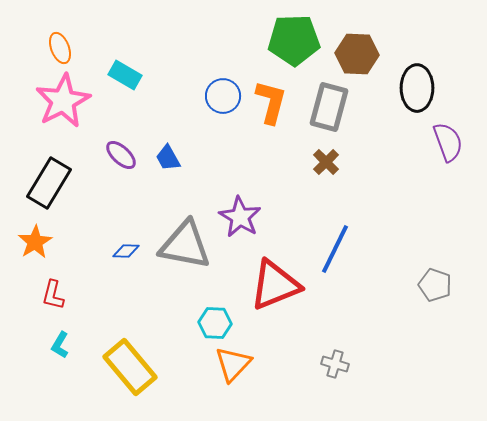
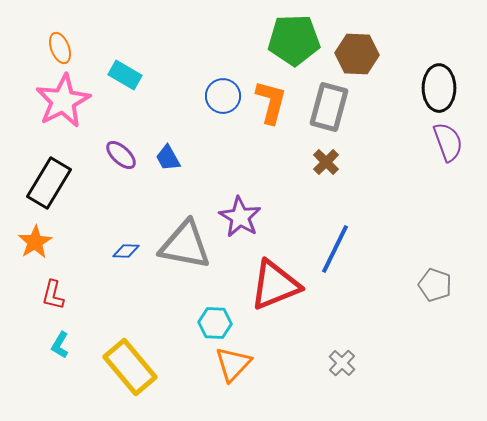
black ellipse: moved 22 px right
gray cross: moved 7 px right, 1 px up; rotated 28 degrees clockwise
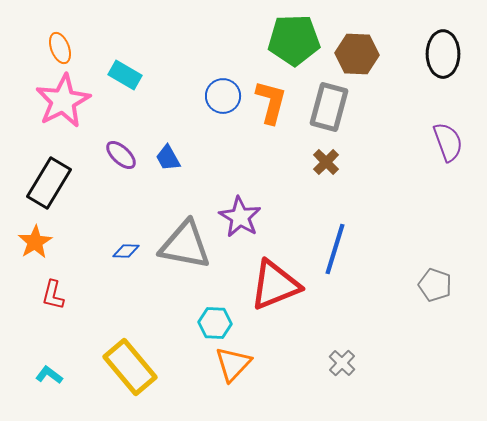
black ellipse: moved 4 px right, 34 px up
blue line: rotated 9 degrees counterclockwise
cyan L-shape: moved 11 px left, 30 px down; rotated 96 degrees clockwise
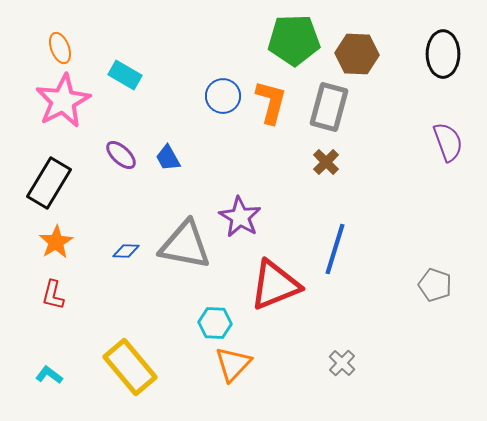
orange star: moved 21 px right
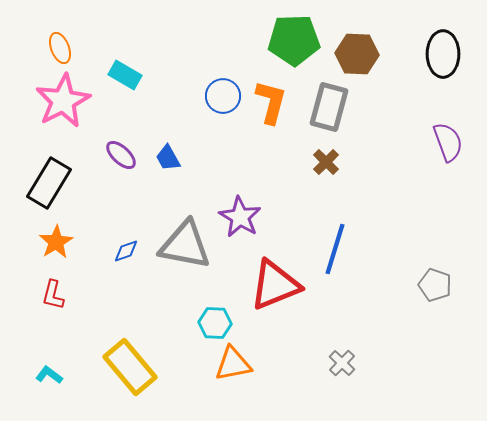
blue diamond: rotated 20 degrees counterclockwise
orange triangle: rotated 36 degrees clockwise
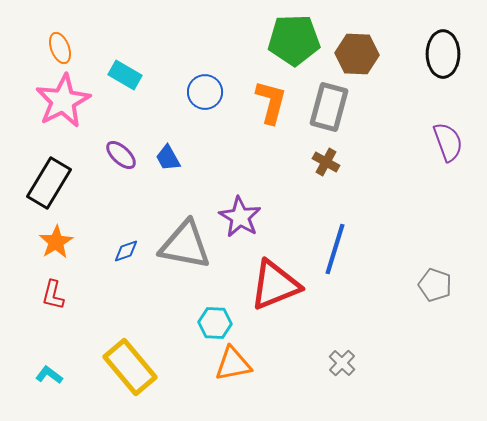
blue circle: moved 18 px left, 4 px up
brown cross: rotated 16 degrees counterclockwise
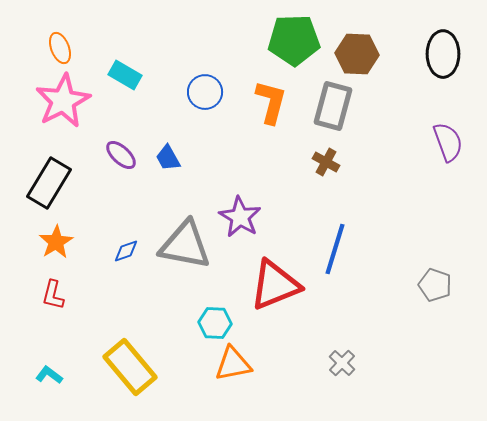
gray rectangle: moved 4 px right, 1 px up
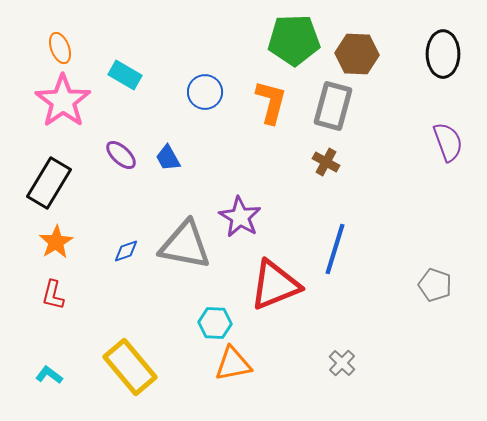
pink star: rotated 8 degrees counterclockwise
